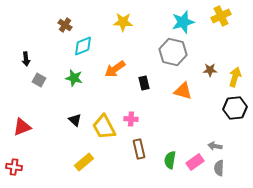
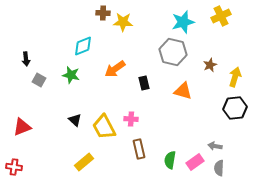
brown cross: moved 38 px right, 12 px up; rotated 32 degrees counterclockwise
brown star: moved 5 px up; rotated 24 degrees counterclockwise
green star: moved 3 px left, 3 px up
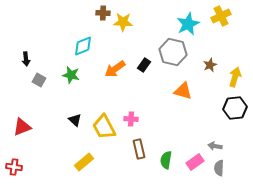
cyan star: moved 5 px right, 2 px down; rotated 10 degrees counterclockwise
black rectangle: moved 18 px up; rotated 48 degrees clockwise
green semicircle: moved 4 px left
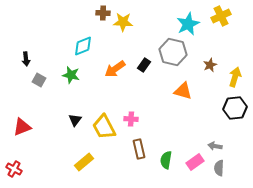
black triangle: rotated 24 degrees clockwise
red cross: moved 2 px down; rotated 21 degrees clockwise
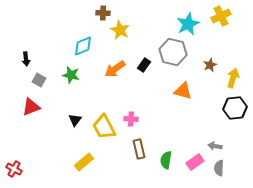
yellow star: moved 3 px left, 8 px down; rotated 24 degrees clockwise
yellow arrow: moved 2 px left, 1 px down
red triangle: moved 9 px right, 20 px up
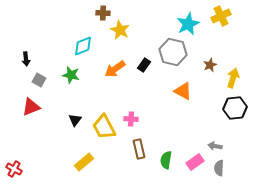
orange triangle: rotated 12 degrees clockwise
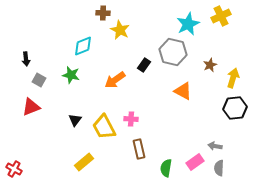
orange arrow: moved 11 px down
green semicircle: moved 8 px down
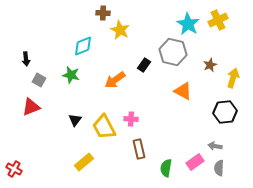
yellow cross: moved 3 px left, 4 px down
cyan star: rotated 15 degrees counterclockwise
black hexagon: moved 10 px left, 4 px down
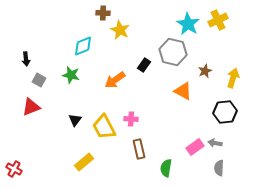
brown star: moved 5 px left, 6 px down
gray arrow: moved 3 px up
pink rectangle: moved 15 px up
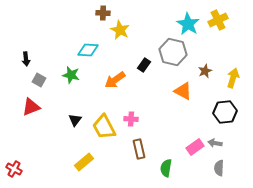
cyan diamond: moved 5 px right, 4 px down; rotated 25 degrees clockwise
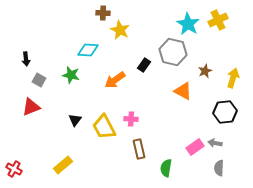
yellow rectangle: moved 21 px left, 3 px down
